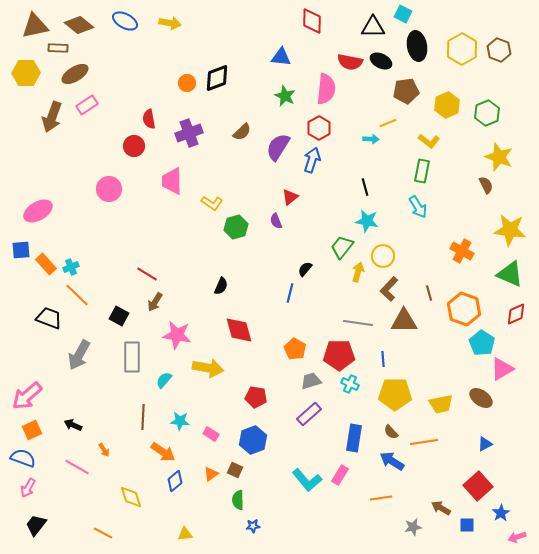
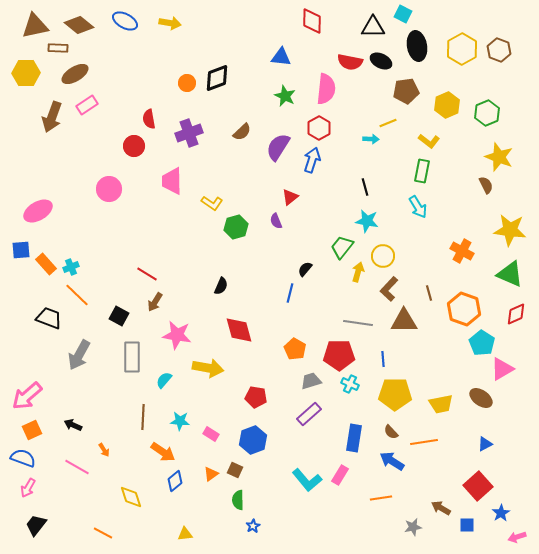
blue star at (253, 526): rotated 24 degrees counterclockwise
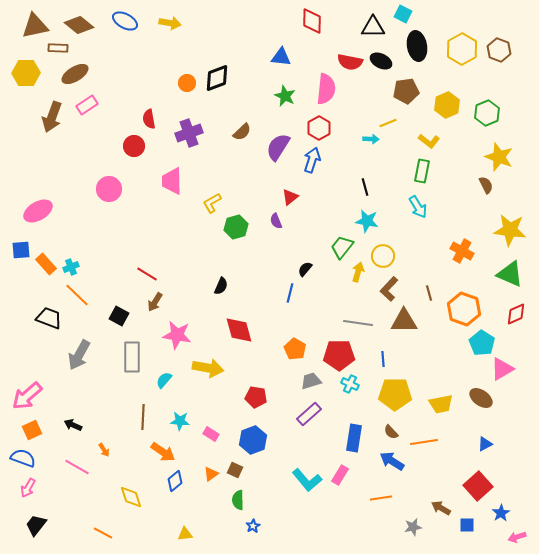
yellow L-shape at (212, 203): rotated 115 degrees clockwise
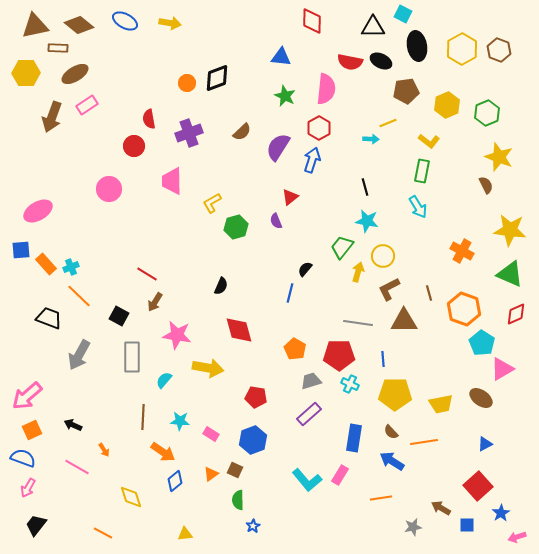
brown L-shape at (389, 289): rotated 20 degrees clockwise
orange line at (77, 295): moved 2 px right, 1 px down
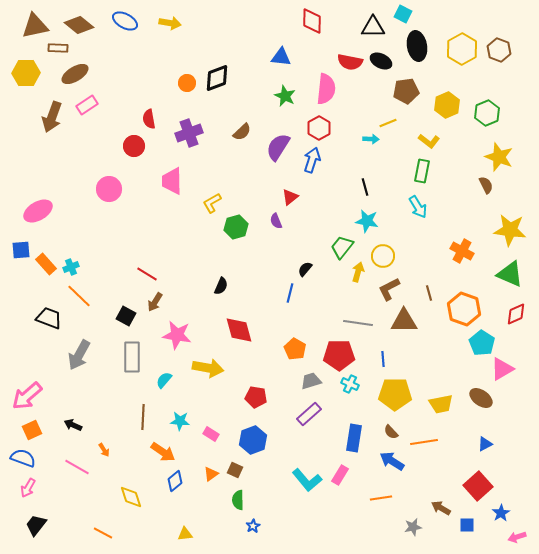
black square at (119, 316): moved 7 px right
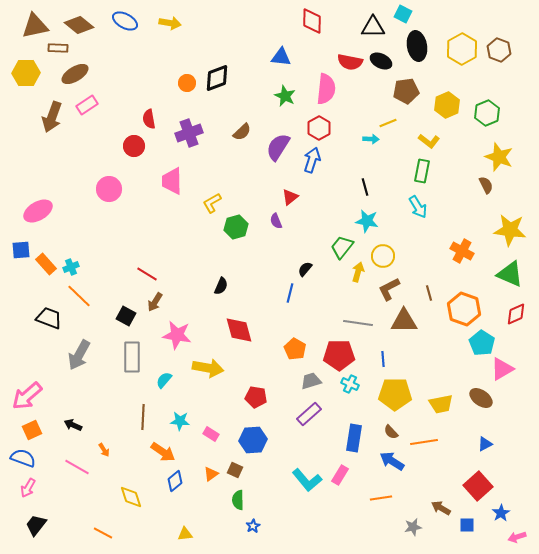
blue hexagon at (253, 440): rotated 16 degrees clockwise
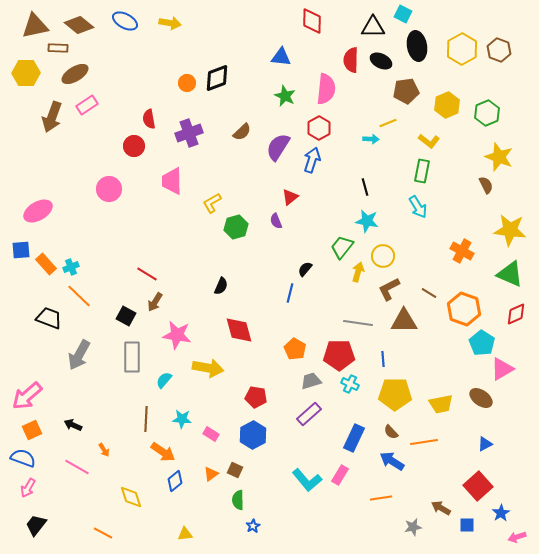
red semicircle at (350, 62): moved 1 px right, 2 px up; rotated 80 degrees clockwise
brown line at (429, 293): rotated 42 degrees counterclockwise
brown line at (143, 417): moved 3 px right, 2 px down
cyan star at (180, 421): moved 2 px right, 2 px up
blue rectangle at (354, 438): rotated 16 degrees clockwise
blue hexagon at (253, 440): moved 5 px up; rotated 24 degrees counterclockwise
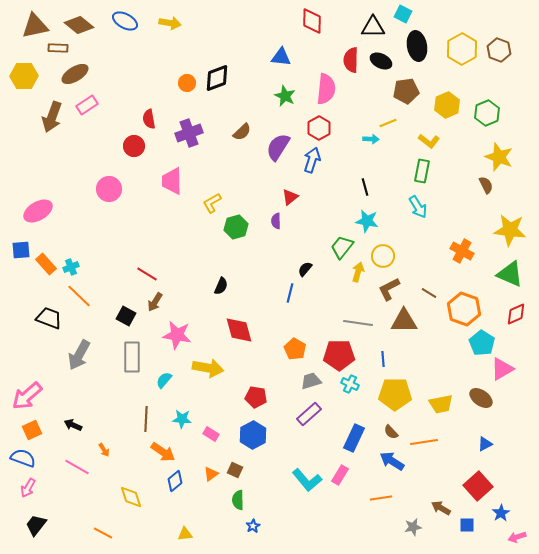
yellow hexagon at (26, 73): moved 2 px left, 3 px down
purple semicircle at (276, 221): rotated 21 degrees clockwise
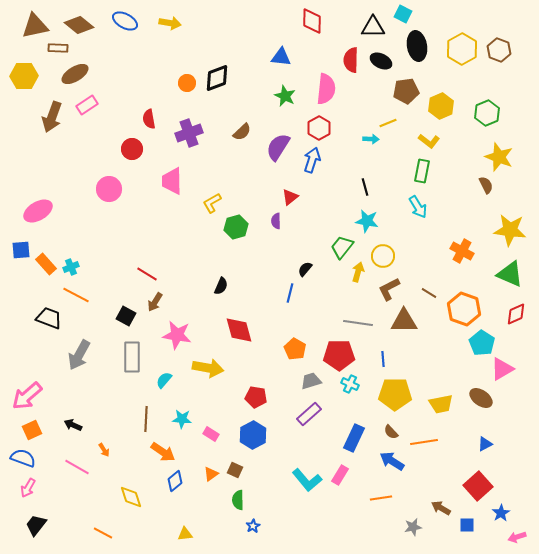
yellow hexagon at (447, 105): moved 6 px left, 1 px down
red circle at (134, 146): moved 2 px left, 3 px down
orange line at (79, 296): moved 3 px left, 1 px up; rotated 16 degrees counterclockwise
